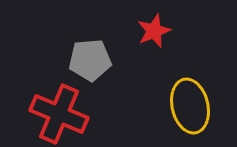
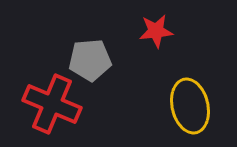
red star: moved 2 px right; rotated 16 degrees clockwise
red cross: moved 7 px left, 10 px up
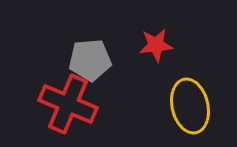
red star: moved 14 px down
red cross: moved 16 px right
